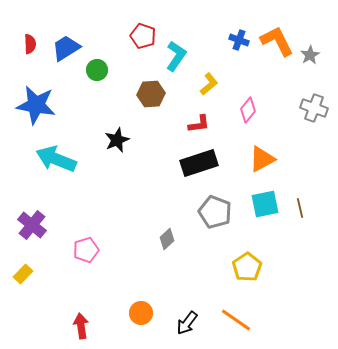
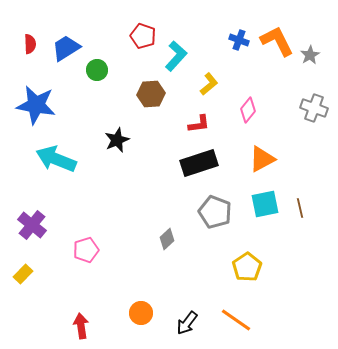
cyan L-shape: rotated 8 degrees clockwise
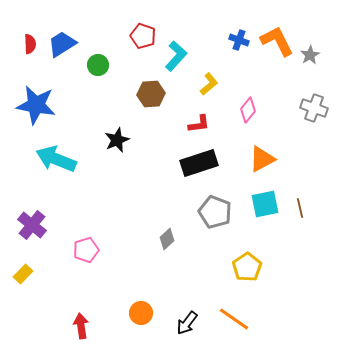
blue trapezoid: moved 4 px left, 4 px up
green circle: moved 1 px right, 5 px up
orange line: moved 2 px left, 1 px up
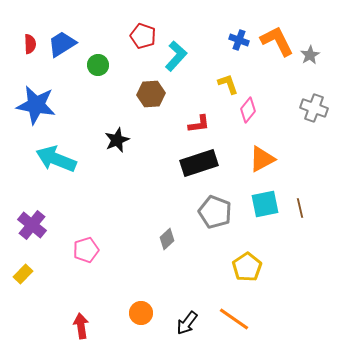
yellow L-shape: moved 19 px right; rotated 70 degrees counterclockwise
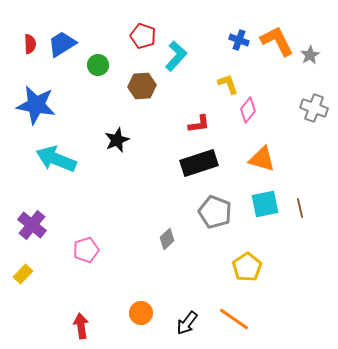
brown hexagon: moved 9 px left, 8 px up
orange triangle: rotated 44 degrees clockwise
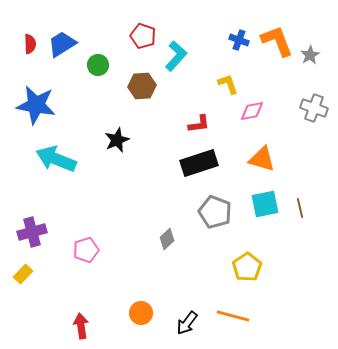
orange L-shape: rotated 6 degrees clockwise
pink diamond: moved 4 px right, 1 px down; rotated 40 degrees clockwise
purple cross: moved 7 px down; rotated 36 degrees clockwise
orange line: moved 1 px left, 3 px up; rotated 20 degrees counterclockwise
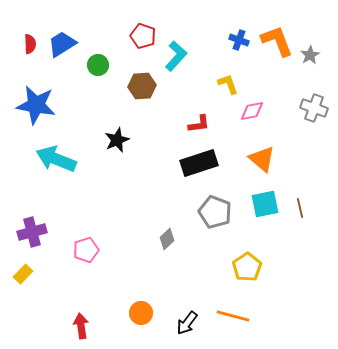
orange triangle: rotated 24 degrees clockwise
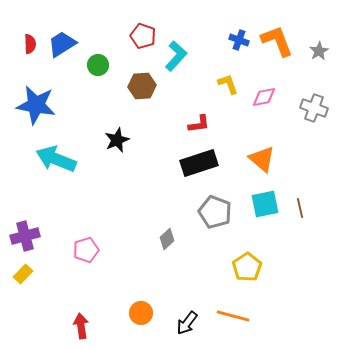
gray star: moved 9 px right, 4 px up
pink diamond: moved 12 px right, 14 px up
purple cross: moved 7 px left, 4 px down
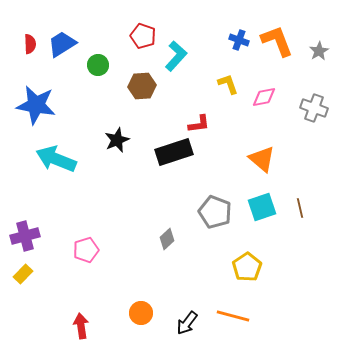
black rectangle: moved 25 px left, 11 px up
cyan square: moved 3 px left, 3 px down; rotated 8 degrees counterclockwise
